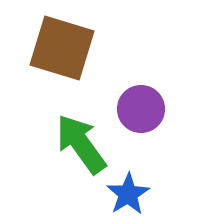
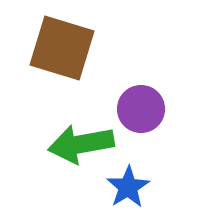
green arrow: rotated 64 degrees counterclockwise
blue star: moved 7 px up
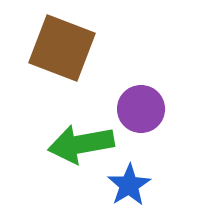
brown square: rotated 4 degrees clockwise
blue star: moved 1 px right, 2 px up
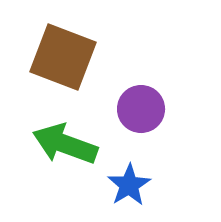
brown square: moved 1 px right, 9 px down
green arrow: moved 16 px left; rotated 30 degrees clockwise
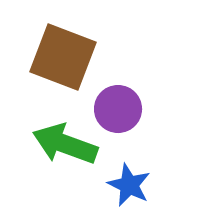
purple circle: moved 23 px left
blue star: rotated 15 degrees counterclockwise
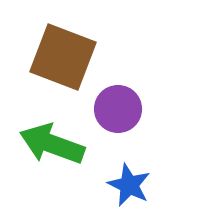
green arrow: moved 13 px left
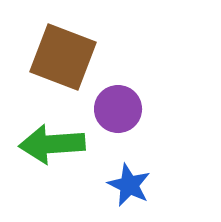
green arrow: rotated 24 degrees counterclockwise
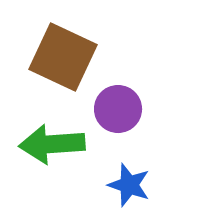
brown square: rotated 4 degrees clockwise
blue star: rotated 6 degrees counterclockwise
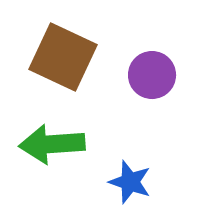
purple circle: moved 34 px right, 34 px up
blue star: moved 1 px right, 3 px up
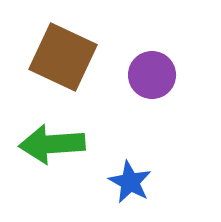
blue star: rotated 9 degrees clockwise
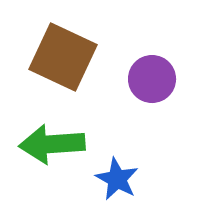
purple circle: moved 4 px down
blue star: moved 13 px left, 3 px up
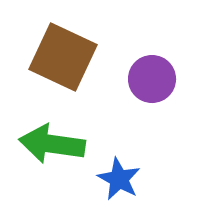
green arrow: rotated 12 degrees clockwise
blue star: moved 2 px right
